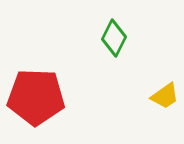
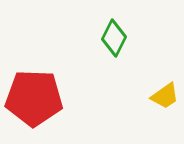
red pentagon: moved 2 px left, 1 px down
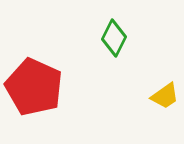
red pentagon: moved 11 px up; rotated 22 degrees clockwise
